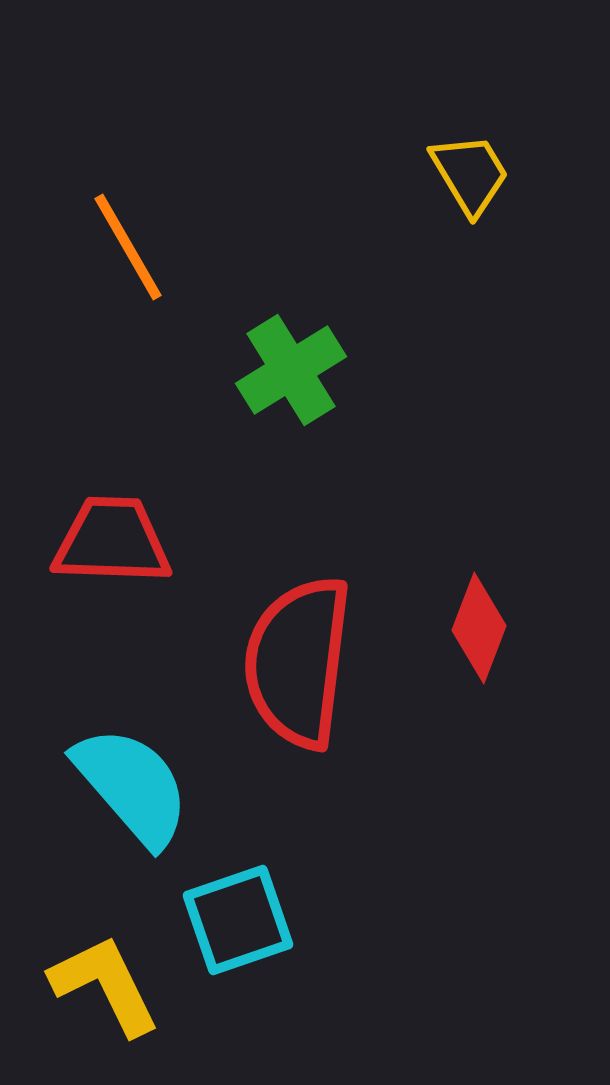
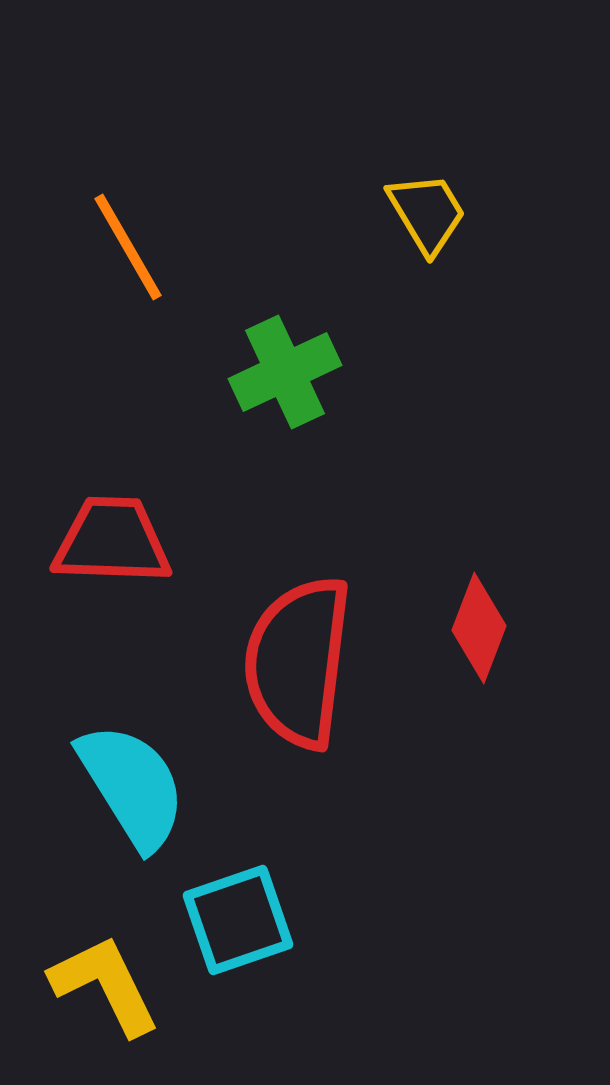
yellow trapezoid: moved 43 px left, 39 px down
green cross: moved 6 px left, 2 px down; rotated 7 degrees clockwise
cyan semicircle: rotated 9 degrees clockwise
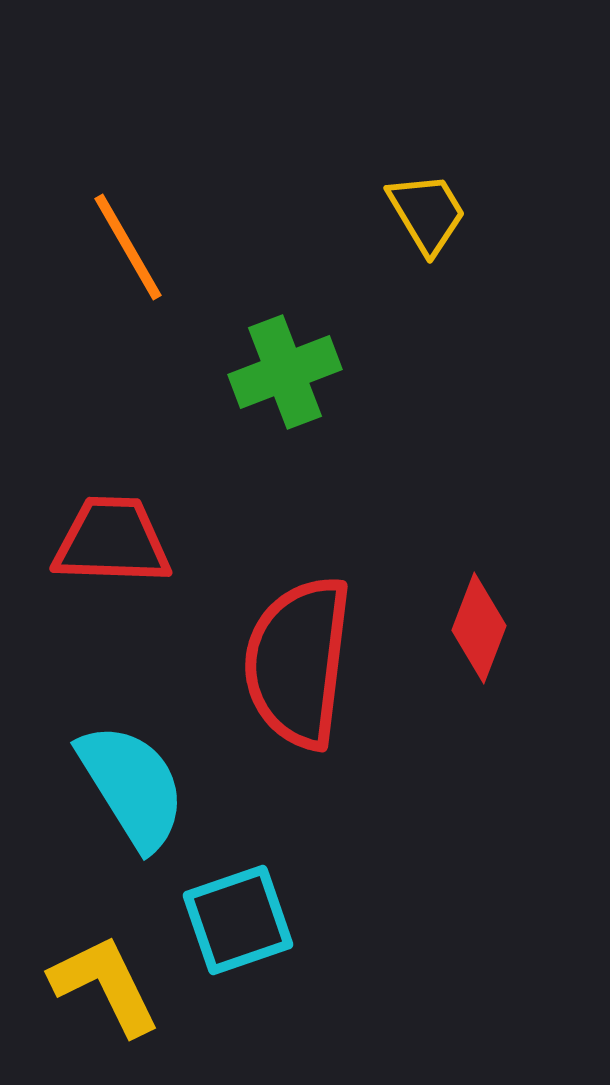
green cross: rotated 4 degrees clockwise
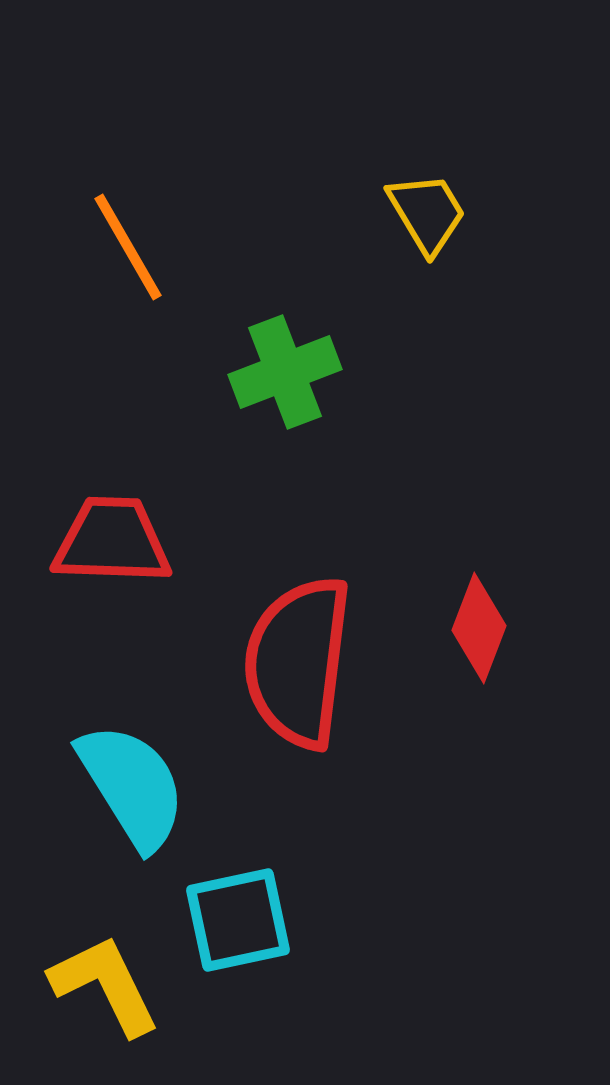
cyan square: rotated 7 degrees clockwise
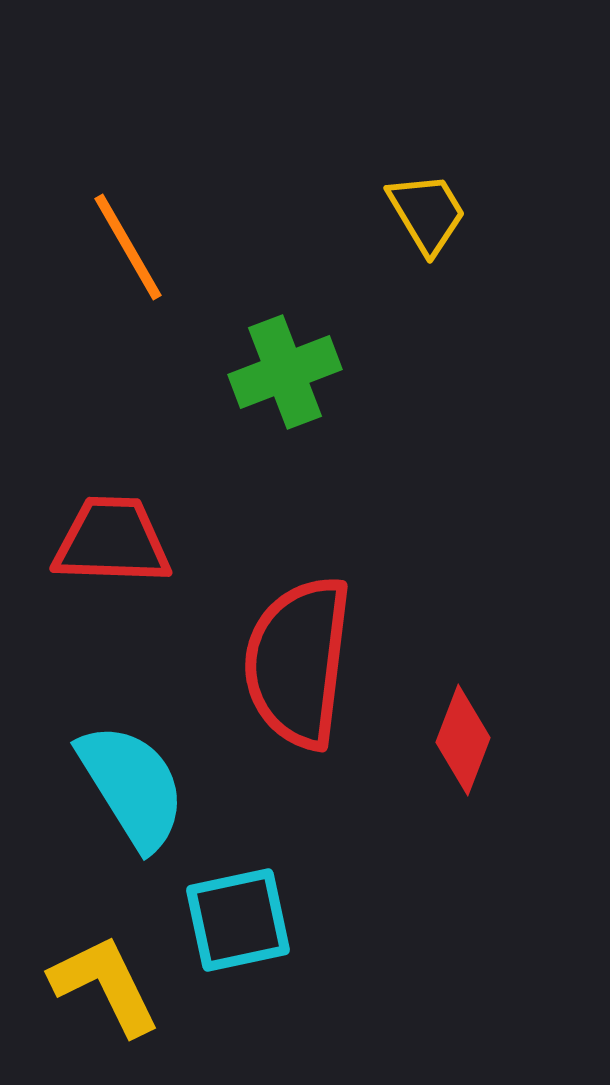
red diamond: moved 16 px left, 112 px down
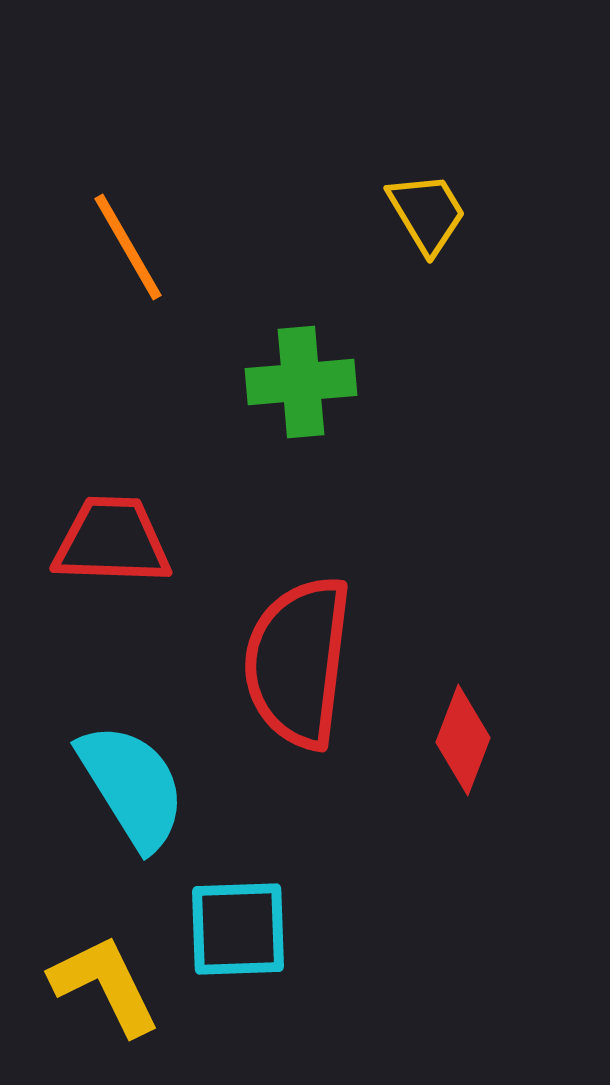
green cross: moved 16 px right, 10 px down; rotated 16 degrees clockwise
cyan square: moved 9 px down; rotated 10 degrees clockwise
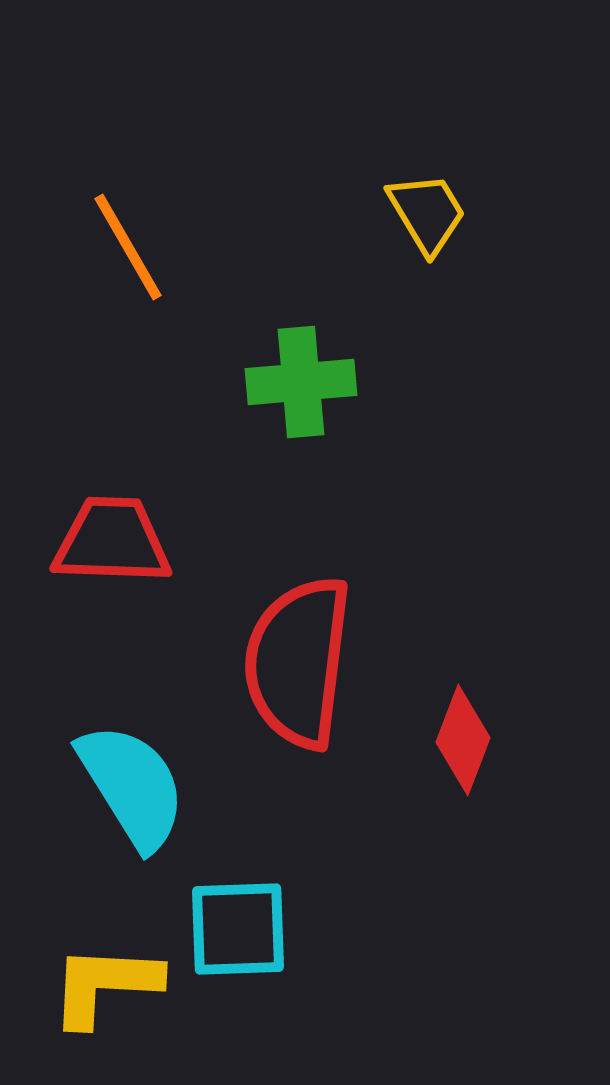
yellow L-shape: rotated 61 degrees counterclockwise
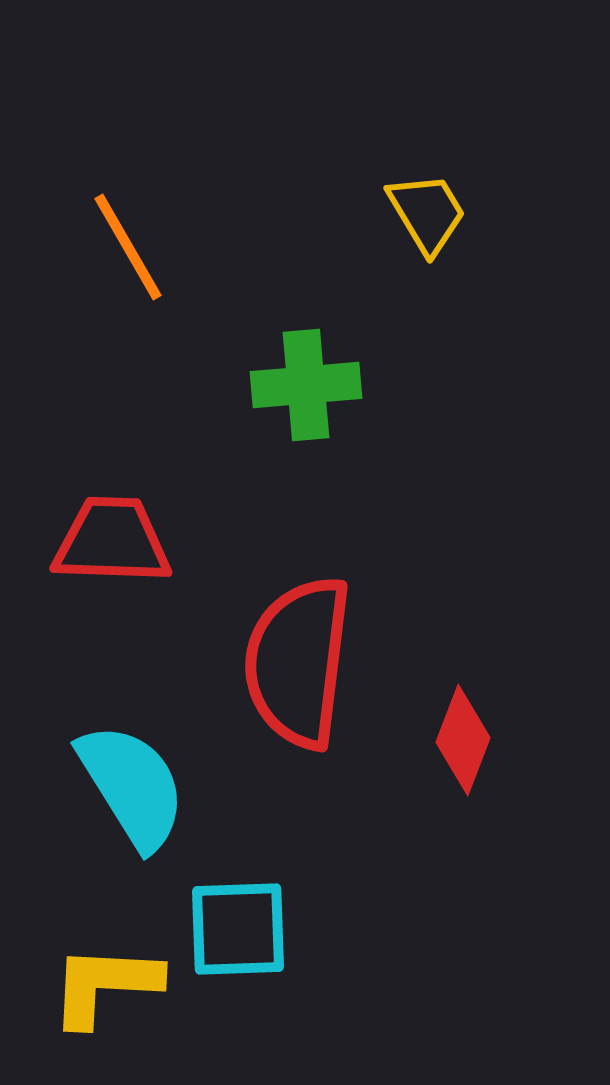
green cross: moved 5 px right, 3 px down
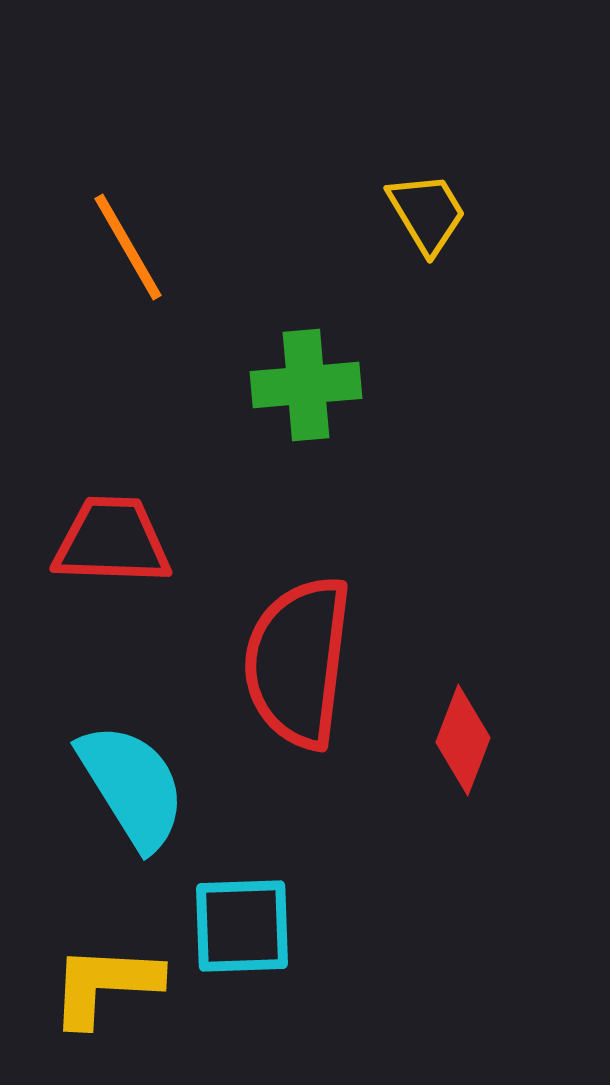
cyan square: moved 4 px right, 3 px up
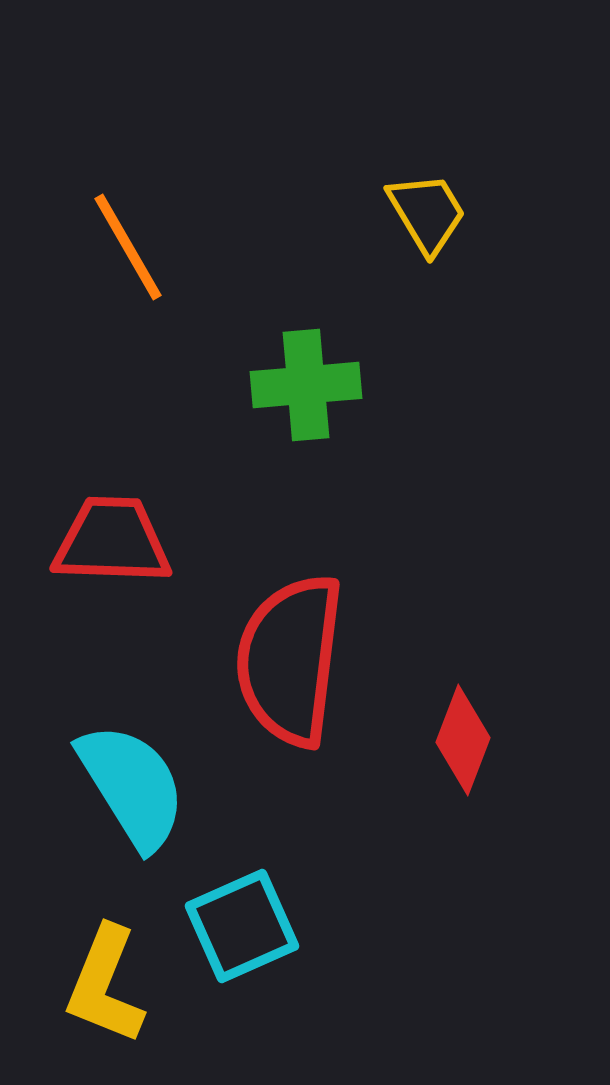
red semicircle: moved 8 px left, 2 px up
cyan square: rotated 22 degrees counterclockwise
yellow L-shape: rotated 71 degrees counterclockwise
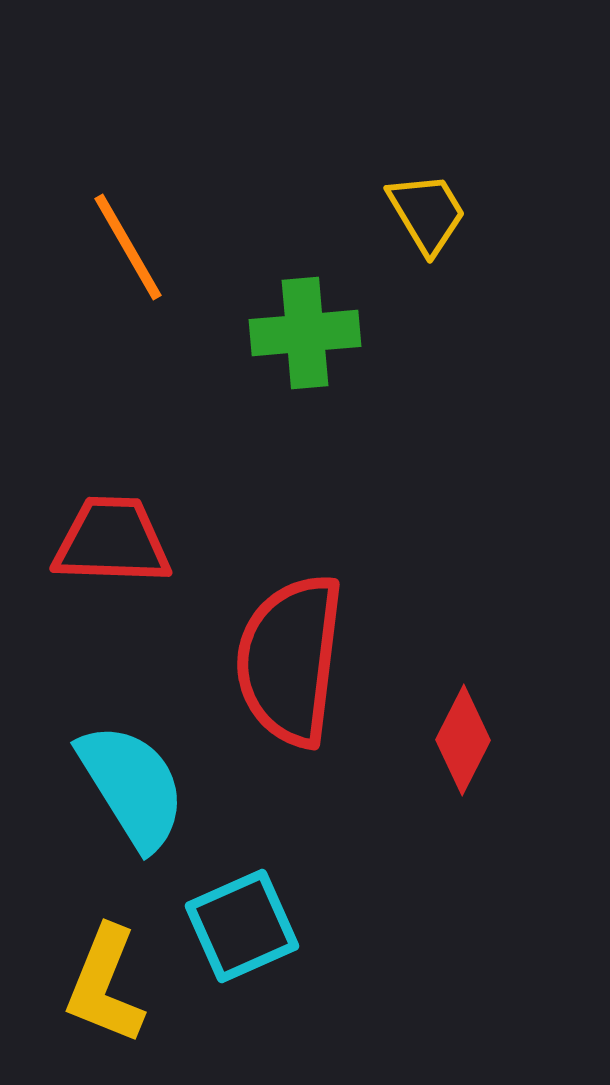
green cross: moved 1 px left, 52 px up
red diamond: rotated 6 degrees clockwise
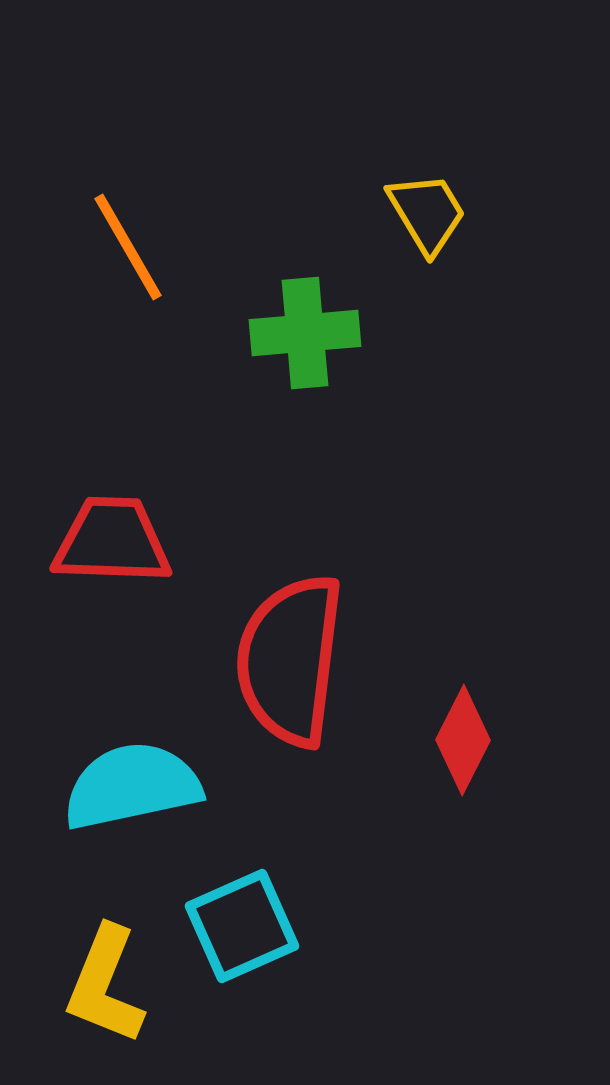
cyan semicircle: rotated 70 degrees counterclockwise
